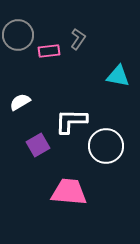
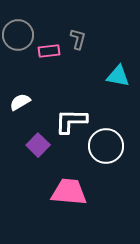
gray L-shape: rotated 20 degrees counterclockwise
purple square: rotated 15 degrees counterclockwise
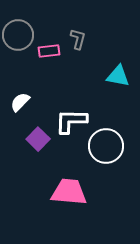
white semicircle: rotated 15 degrees counterclockwise
purple square: moved 6 px up
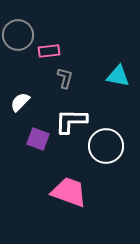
gray L-shape: moved 13 px left, 39 px down
purple square: rotated 25 degrees counterclockwise
pink trapezoid: rotated 15 degrees clockwise
